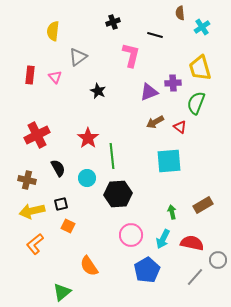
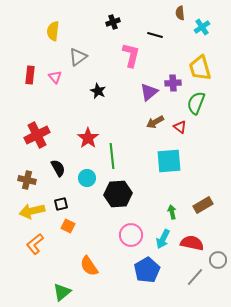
purple triangle: rotated 18 degrees counterclockwise
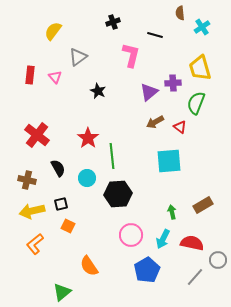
yellow semicircle: rotated 30 degrees clockwise
red cross: rotated 25 degrees counterclockwise
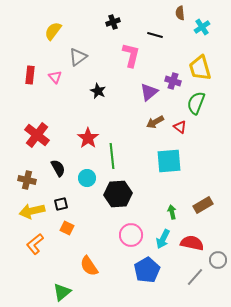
purple cross: moved 2 px up; rotated 21 degrees clockwise
orange square: moved 1 px left, 2 px down
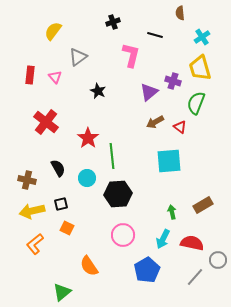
cyan cross: moved 10 px down
red cross: moved 9 px right, 13 px up
pink circle: moved 8 px left
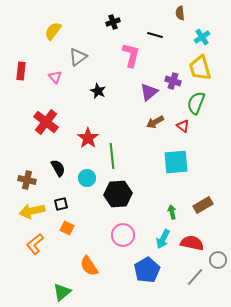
red rectangle: moved 9 px left, 4 px up
red triangle: moved 3 px right, 1 px up
cyan square: moved 7 px right, 1 px down
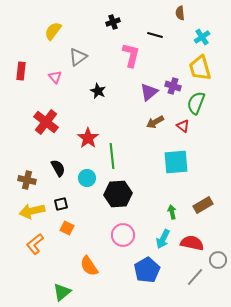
purple cross: moved 5 px down
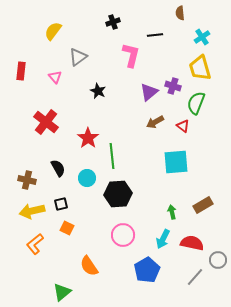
black line: rotated 21 degrees counterclockwise
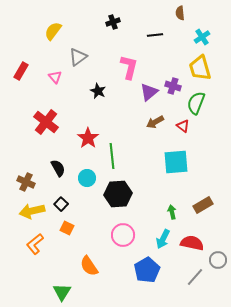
pink L-shape: moved 2 px left, 12 px down
red rectangle: rotated 24 degrees clockwise
brown cross: moved 1 px left, 2 px down; rotated 12 degrees clockwise
black square: rotated 32 degrees counterclockwise
green triangle: rotated 18 degrees counterclockwise
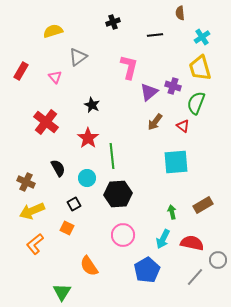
yellow semicircle: rotated 36 degrees clockwise
black star: moved 6 px left, 14 px down
brown arrow: rotated 24 degrees counterclockwise
black square: moved 13 px right; rotated 16 degrees clockwise
yellow arrow: rotated 10 degrees counterclockwise
